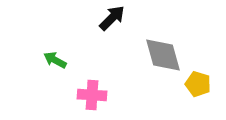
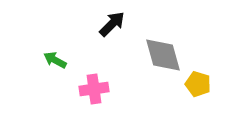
black arrow: moved 6 px down
pink cross: moved 2 px right, 6 px up; rotated 12 degrees counterclockwise
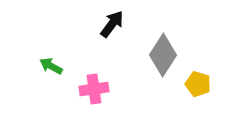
black arrow: rotated 8 degrees counterclockwise
gray diamond: rotated 48 degrees clockwise
green arrow: moved 4 px left, 6 px down
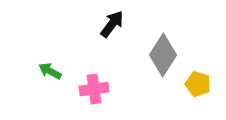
green arrow: moved 1 px left, 5 px down
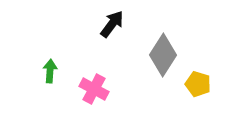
green arrow: rotated 65 degrees clockwise
pink cross: rotated 36 degrees clockwise
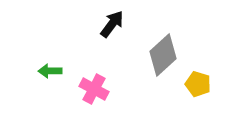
gray diamond: rotated 15 degrees clockwise
green arrow: rotated 95 degrees counterclockwise
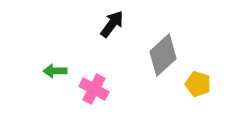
green arrow: moved 5 px right
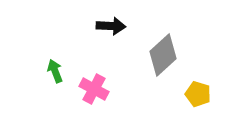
black arrow: moved 1 px left, 2 px down; rotated 56 degrees clockwise
green arrow: rotated 70 degrees clockwise
yellow pentagon: moved 10 px down
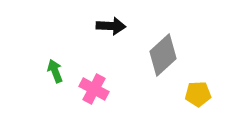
yellow pentagon: rotated 20 degrees counterclockwise
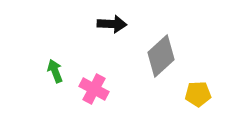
black arrow: moved 1 px right, 2 px up
gray diamond: moved 2 px left, 1 px down
